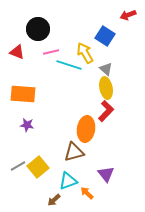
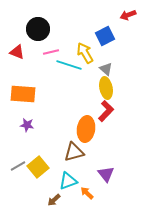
blue square: rotated 30 degrees clockwise
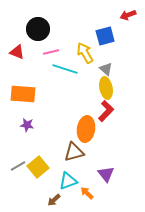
blue square: rotated 12 degrees clockwise
cyan line: moved 4 px left, 4 px down
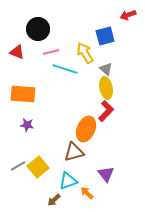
orange ellipse: rotated 15 degrees clockwise
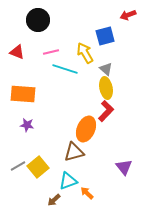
black circle: moved 9 px up
purple triangle: moved 18 px right, 7 px up
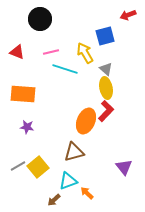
black circle: moved 2 px right, 1 px up
purple star: moved 2 px down
orange ellipse: moved 8 px up
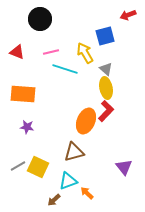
yellow square: rotated 25 degrees counterclockwise
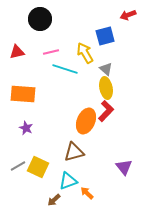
red triangle: rotated 35 degrees counterclockwise
purple star: moved 1 px left, 1 px down; rotated 16 degrees clockwise
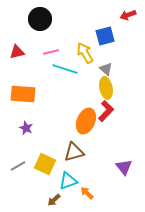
yellow square: moved 7 px right, 3 px up
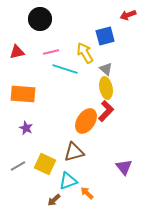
orange ellipse: rotated 10 degrees clockwise
